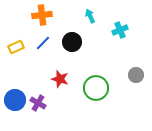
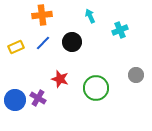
purple cross: moved 5 px up
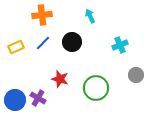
cyan cross: moved 15 px down
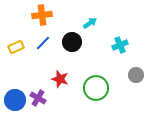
cyan arrow: moved 7 px down; rotated 80 degrees clockwise
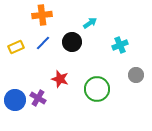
green circle: moved 1 px right, 1 px down
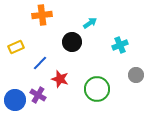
blue line: moved 3 px left, 20 px down
purple cross: moved 3 px up
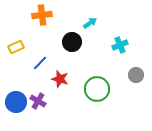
purple cross: moved 6 px down
blue circle: moved 1 px right, 2 px down
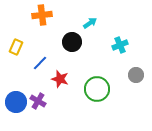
yellow rectangle: rotated 42 degrees counterclockwise
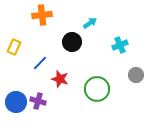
yellow rectangle: moved 2 px left
purple cross: rotated 14 degrees counterclockwise
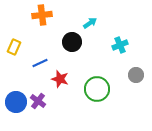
blue line: rotated 21 degrees clockwise
purple cross: rotated 21 degrees clockwise
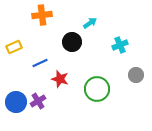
yellow rectangle: rotated 42 degrees clockwise
purple cross: rotated 21 degrees clockwise
